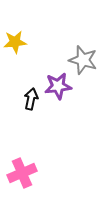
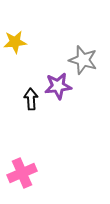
black arrow: rotated 15 degrees counterclockwise
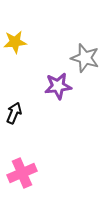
gray star: moved 2 px right, 2 px up
black arrow: moved 17 px left, 14 px down; rotated 25 degrees clockwise
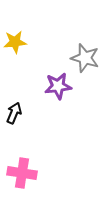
pink cross: rotated 32 degrees clockwise
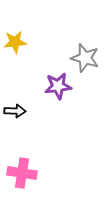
black arrow: moved 1 px right, 2 px up; rotated 70 degrees clockwise
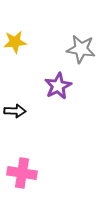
gray star: moved 4 px left, 9 px up; rotated 8 degrees counterclockwise
purple star: rotated 20 degrees counterclockwise
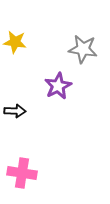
yellow star: rotated 15 degrees clockwise
gray star: moved 2 px right
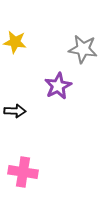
pink cross: moved 1 px right, 1 px up
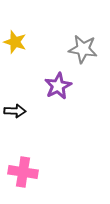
yellow star: rotated 10 degrees clockwise
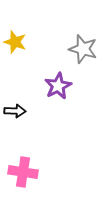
gray star: rotated 8 degrees clockwise
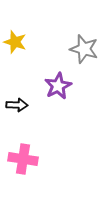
gray star: moved 1 px right
black arrow: moved 2 px right, 6 px up
pink cross: moved 13 px up
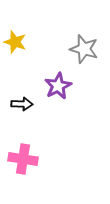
black arrow: moved 5 px right, 1 px up
